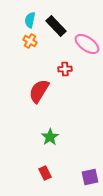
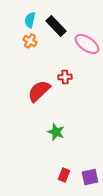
red cross: moved 8 px down
red semicircle: rotated 15 degrees clockwise
green star: moved 6 px right, 5 px up; rotated 18 degrees counterclockwise
red rectangle: moved 19 px right, 2 px down; rotated 48 degrees clockwise
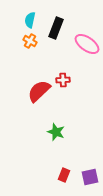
black rectangle: moved 2 px down; rotated 65 degrees clockwise
red cross: moved 2 px left, 3 px down
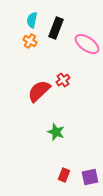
cyan semicircle: moved 2 px right
red cross: rotated 32 degrees counterclockwise
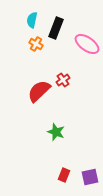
orange cross: moved 6 px right, 3 px down
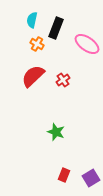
orange cross: moved 1 px right
red semicircle: moved 6 px left, 15 px up
purple square: moved 1 px right, 1 px down; rotated 18 degrees counterclockwise
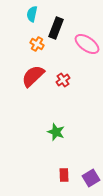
cyan semicircle: moved 6 px up
red rectangle: rotated 24 degrees counterclockwise
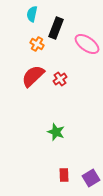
red cross: moved 3 px left, 1 px up
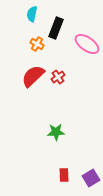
red cross: moved 2 px left, 2 px up
green star: rotated 24 degrees counterclockwise
